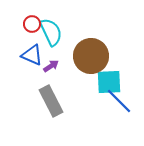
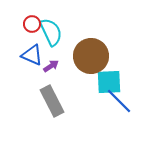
gray rectangle: moved 1 px right
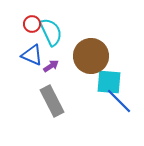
cyan square: rotated 8 degrees clockwise
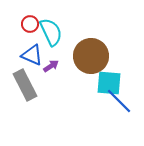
red circle: moved 2 px left
cyan square: moved 1 px down
gray rectangle: moved 27 px left, 16 px up
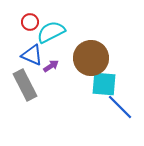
red circle: moved 2 px up
cyan semicircle: rotated 92 degrees counterclockwise
brown circle: moved 2 px down
cyan square: moved 5 px left, 1 px down
blue line: moved 1 px right, 6 px down
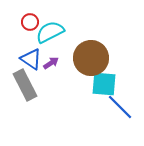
cyan semicircle: moved 1 px left
blue triangle: moved 1 px left, 4 px down; rotated 10 degrees clockwise
purple arrow: moved 3 px up
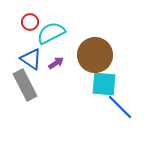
cyan semicircle: moved 1 px right, 1 px down
brown circle: moved 4 px right, 3 px up
purple arrow: moved 5 px right
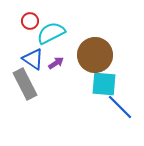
red circle: moved 1 px up
blue triangle: moved 2 px right
gray rectangle: moved 1 px up
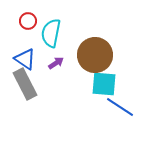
red circle: moved 2 px left
cyan semicircle: rotated 52 degrees counterclockwise
blue triangle: moved 8 px left
blue line: rotated 12 degrees counterclockwise
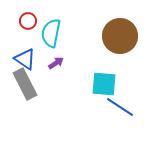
brown circle: moved 25 px right, 19 px up
